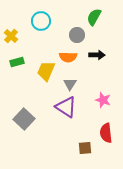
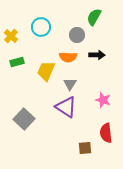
cyan circle: moved 6 px down
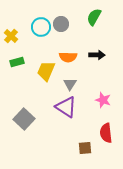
gray circle: moved 16 px left, 11 px up
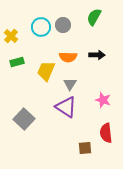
gray circle: moved 2 px right, 1 px down
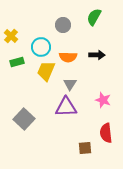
cyan circle: moved 20 px down
purple triangle: rotated 35 degrees counterclockwise
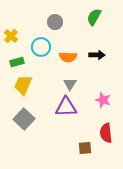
gray circle: moved 8 px left, 3 px up
yellow trapezoid: moved 23 px left, 14 px down
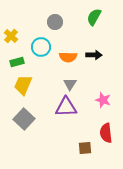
black arrow: moved 3 px left
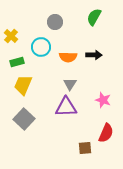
red semicircle: rotated 150 degrees counterclockwise
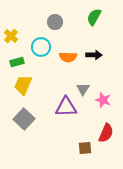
gray triangle: moved 13 px right, 5 px down
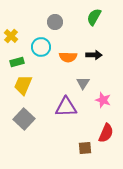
gray triangle: moved 6 px up
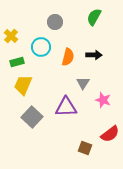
orange semicircle: rotated 78 degrees counterclockwise
gray square: moved 8 px right, 2 px up
red semicircle: moved 4 px right, 1 px down; rotated 30 degrees clockwise
brown square: rotated 24 degrees clockwise
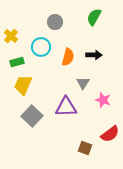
gray square: moved 1 px up
